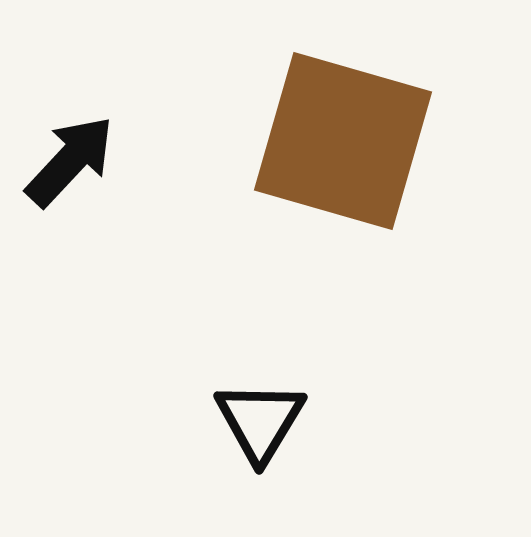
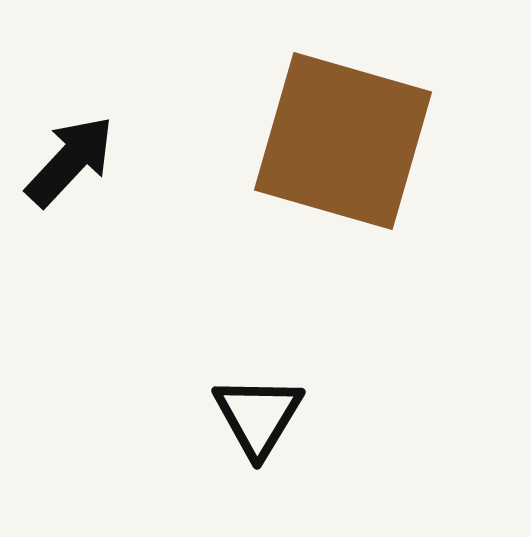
black triangle: moved 2 px left, 5 px up
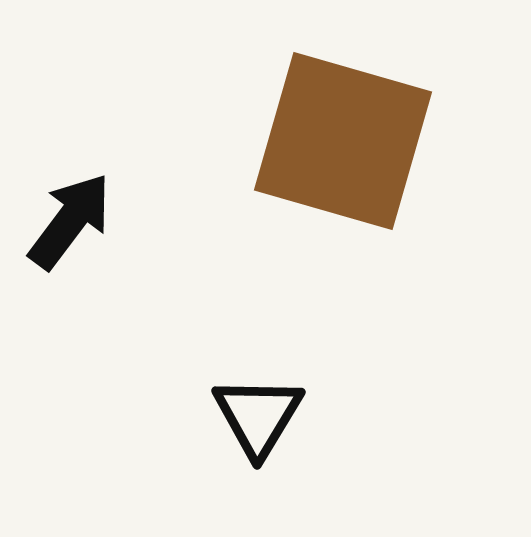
black arrow: moved 60 px down; rotated 6 degrees counterclockwise
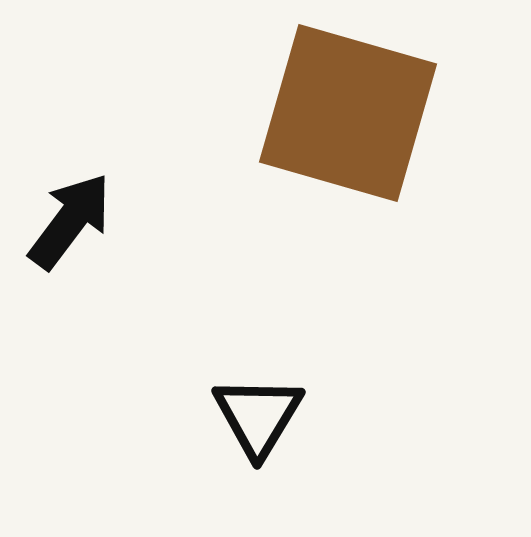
brown square: moved 5 px right, 28 px up
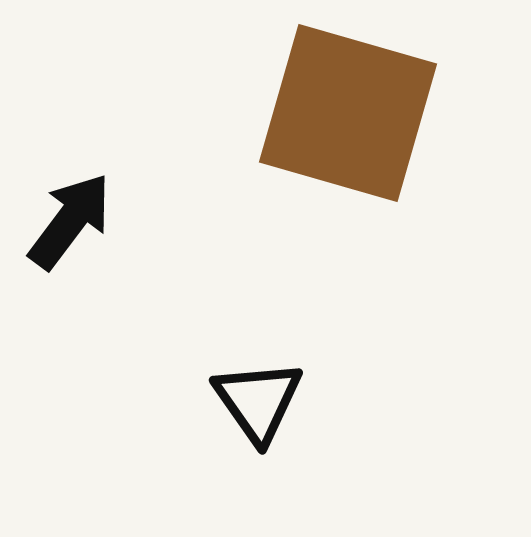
black triangle: moved 15 px up; rotated 6 degrees counterclockwise
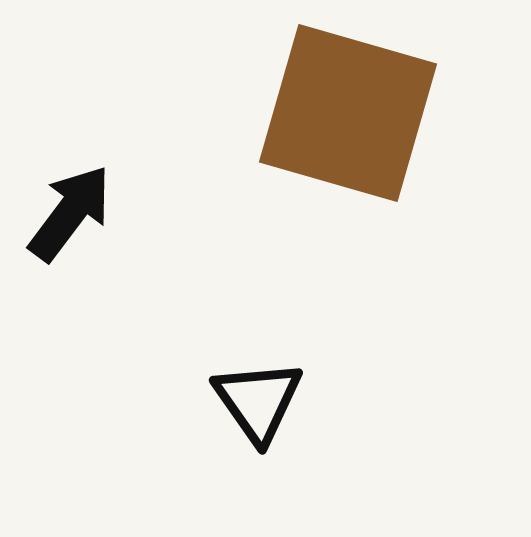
black arrow: moved 8 px up
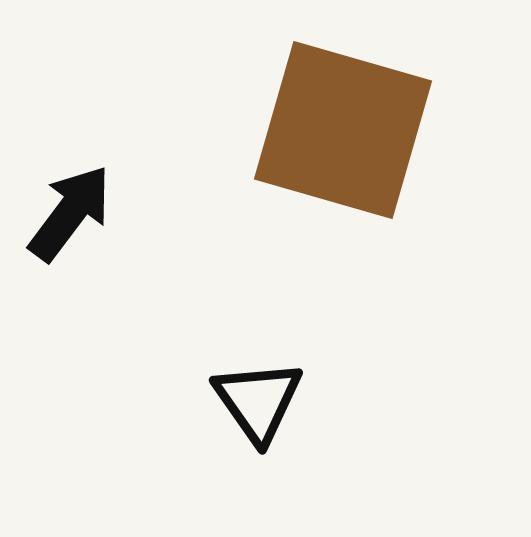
brown square: moved 5 px left, 17 px down
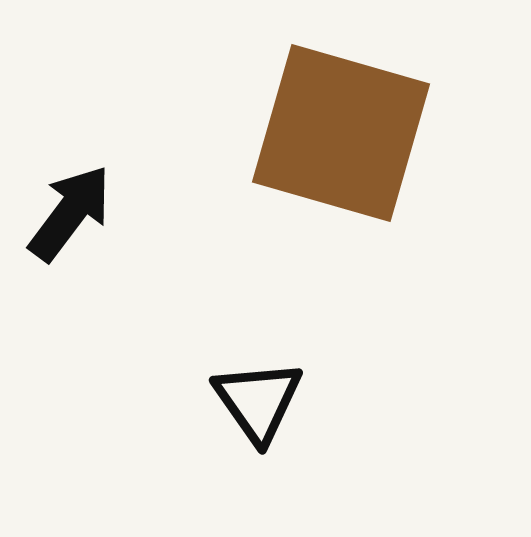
brown square: moved 2 px left, 3 px down
